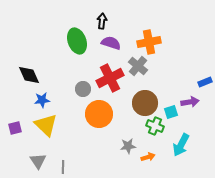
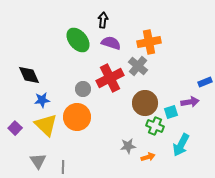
black arrow: moved 1 px right, 1 px up
green ellipse: moved 1 px right, 1 px up; rotated 20 degrees counterclockwise
orange circle: moved 22 px left, 3 px down
purple square: rotated 32 degrees counterclockwise
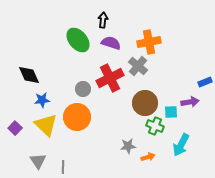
cyan square: rotated 16 degrees clockwise
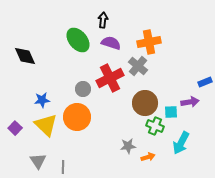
black diamond: moved 4 px left, 19 px up
cyan arrow: moved 2 px up
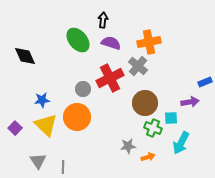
cyan square: moved 6 px down
green cross: moved 2 px left, 2 px down
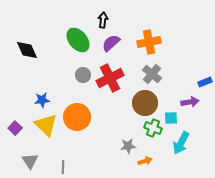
purple semicircle: rotated 60 degrees counterclockwise
black diamond: moved 2 px right, 6 px up
gray cross: moved 14 px right, 8 px down
gray circle: moved 14 px up
orange arrow: moved 3 px left, 4 px down
gray triangle: moved 8 px left
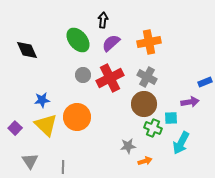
gray cross: moved 5 px left, 3 px down; rotated 12 degrees counterclockwise
brown circle: moved 1 px left, 1 px down
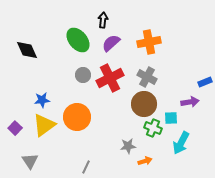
yellow triangle: moved 2 px left; rotated 40 degrees clockwise
gray line: moved 23 px right; rotated 24 degrees clockwise
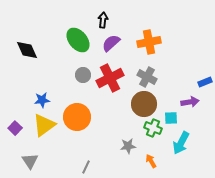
orange arrow: moved 6 px right; rotated 104 degrees counterclockwise
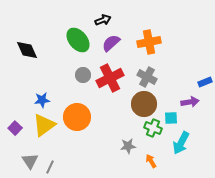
black arrow: rotated 63 degrees clockwise
gray line: moved 36 px left
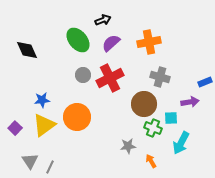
gray cross: moved 13 px right; rotated 12 degrees counterclockwise
